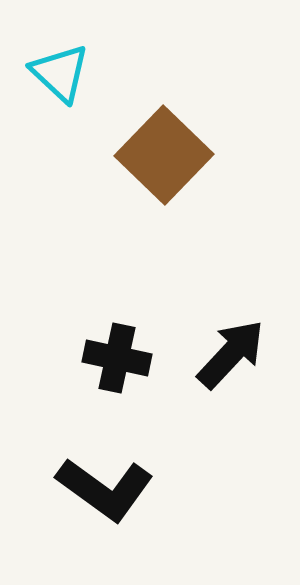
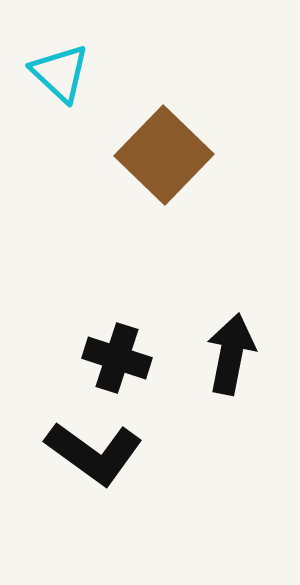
black arrow: rotated 32 degrees counterclockwise
black cross: rotated 6 degrees clockwise
black L-shape: moved 11 px left, 36 px up
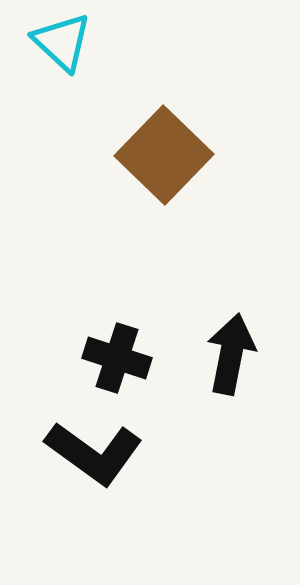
cyan triangle: moved 2 px right, 31 px up
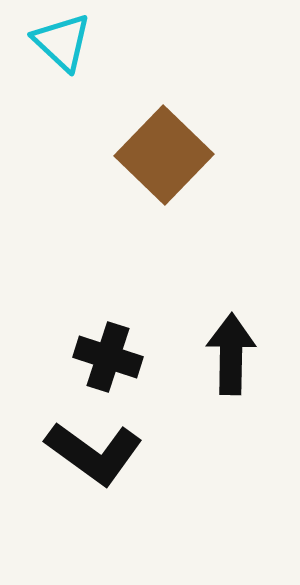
black arrow: rotated 10 degrees counterclockwise
black cross: moved 9 px left, 1 px up
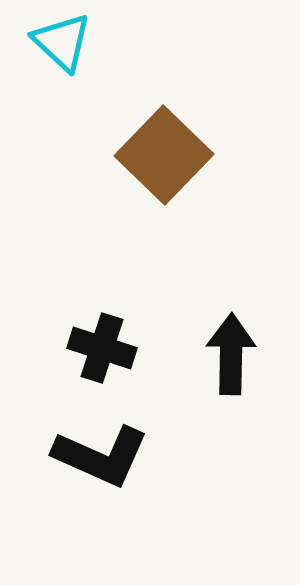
black cross: moved 6 px left, 9 px up
black L-shape: moved 7 px right, 3 px down; rotated 12 degrees counterclockwise
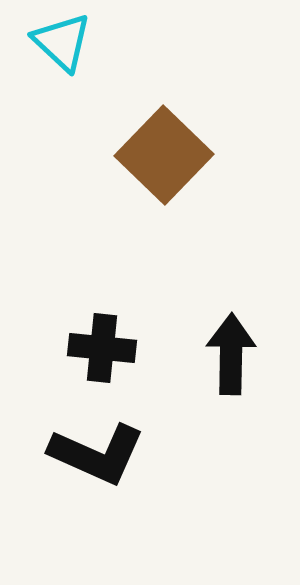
black cross: rotated 12 degrees counterclockwise
black L-shape: moved 4 px left, 2 px up
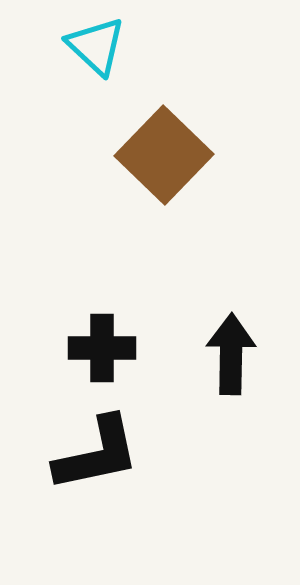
cyan triangle: moved 34 px right, 4 px down
black cross: rotated 6 degrees counterclockwise
black L-shape: rotated 36 degrees counterclockwise
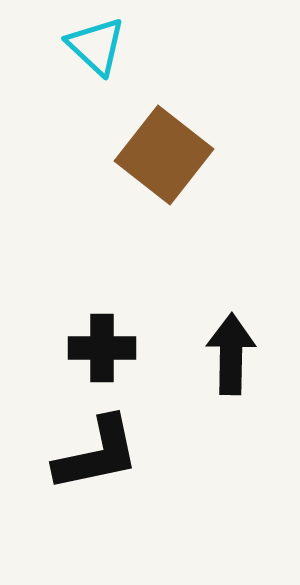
brown square: rotated 6 degrees counterclockwise
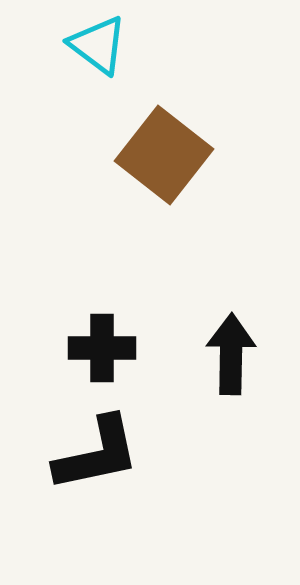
cyan triangle: moved 2 px right, 1 px up; rotated 6 degrees counterclockwise
